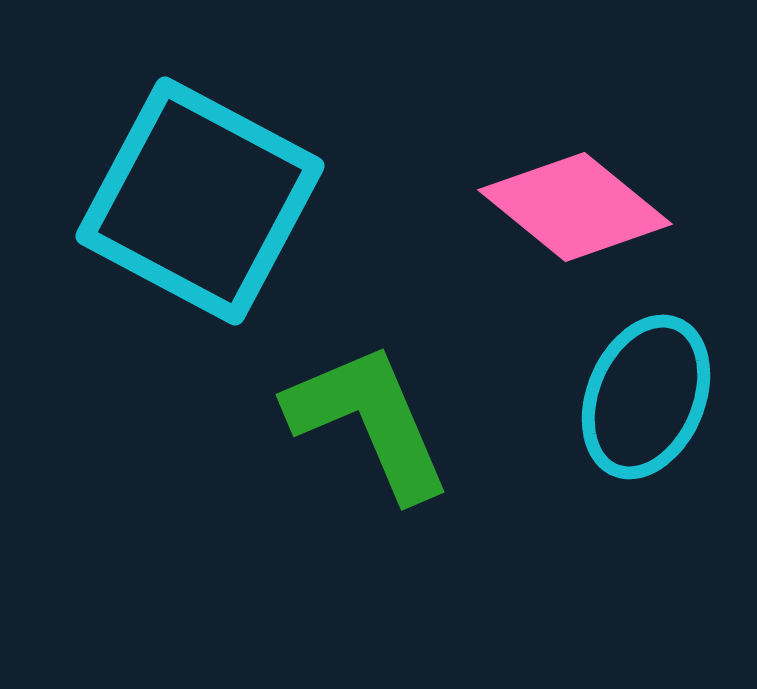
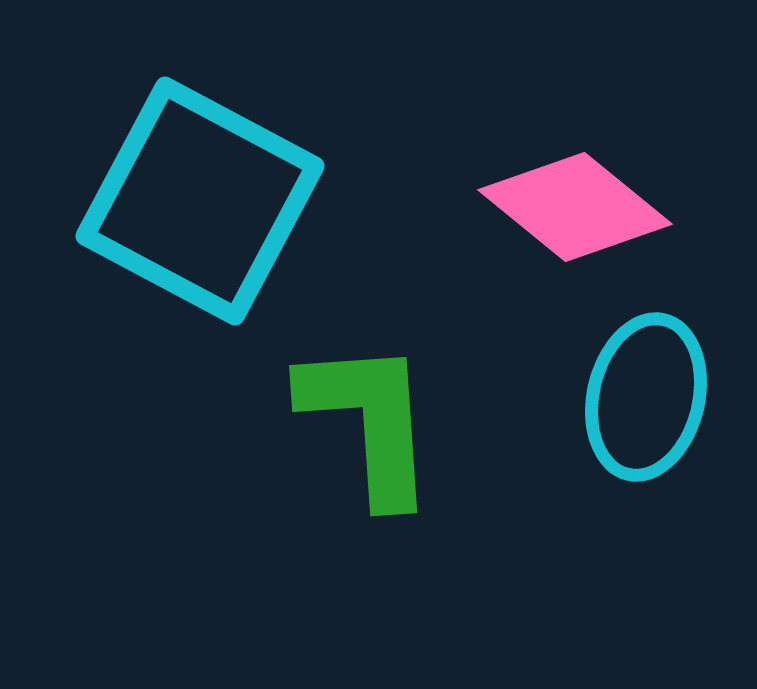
cyan ellipse: rotated 10 degrees counterclockwise
green L-shape: rotated 19 degrees clockwise
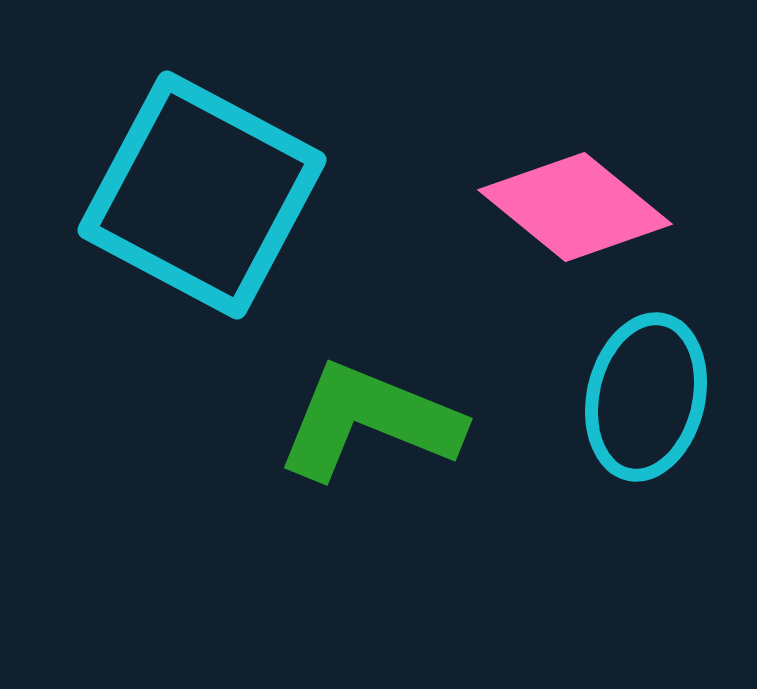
cyan square: moved 2 px right, 6 px up
green L-shape: rotated 64 degrees counterclockwise
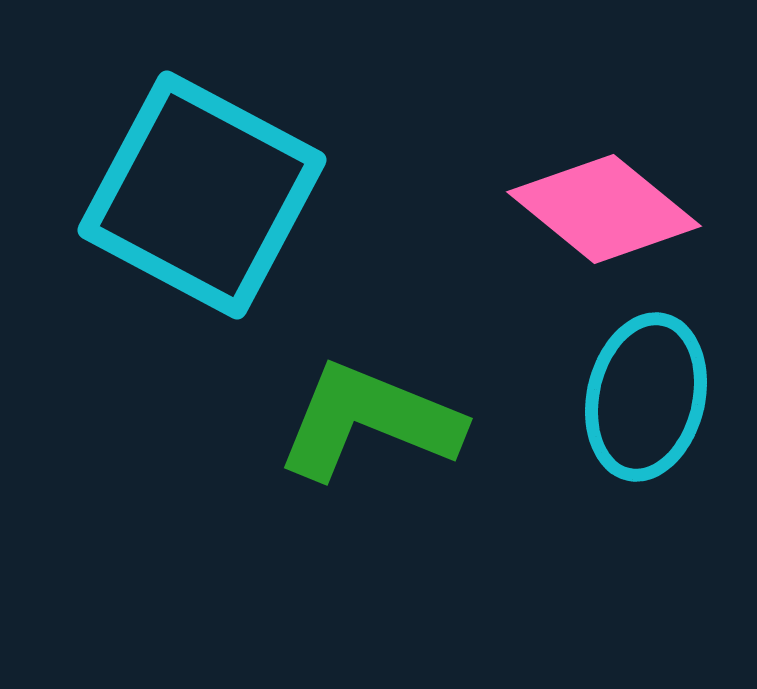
pink diamond: moved 29 px right, 2 px down
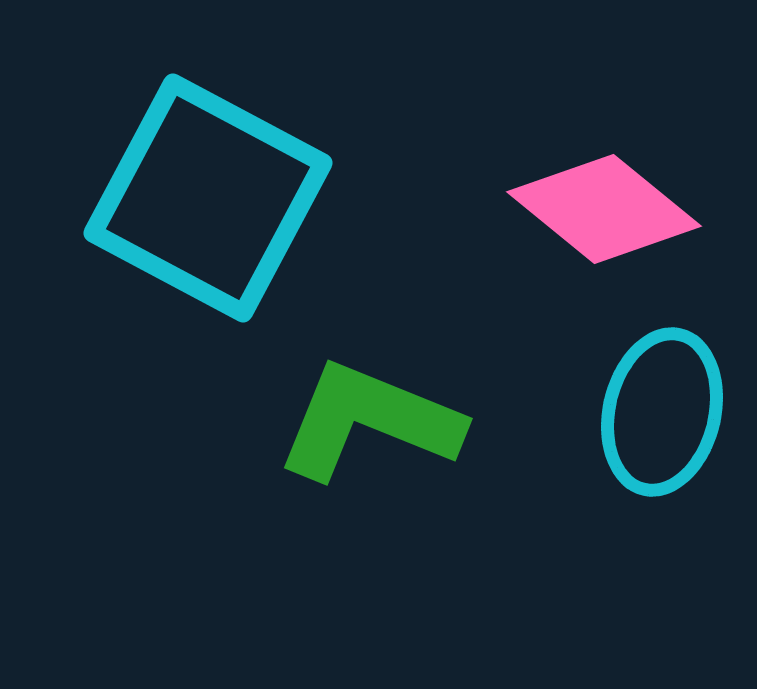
cyan square: moved 6 px right, 3 px down
cyan ellipse: moved 16 px right, 15 px down
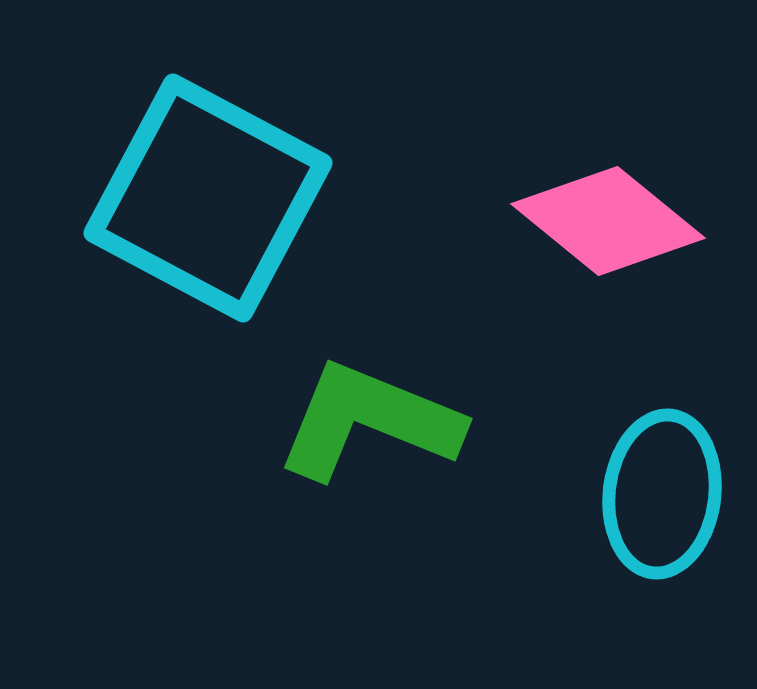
pink diamond: moved 4 px right, 12 px down
cyan ellipse: moved 82 px down; rotated 6 degrees counterclockwise
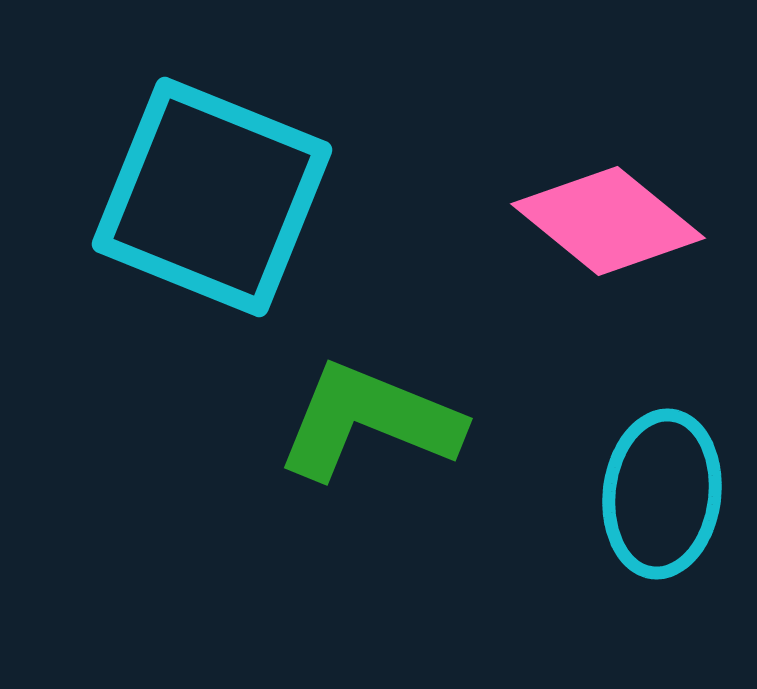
cyan square: moved 4 px right, 1 px up; rotated 6 degrees counterclockwise
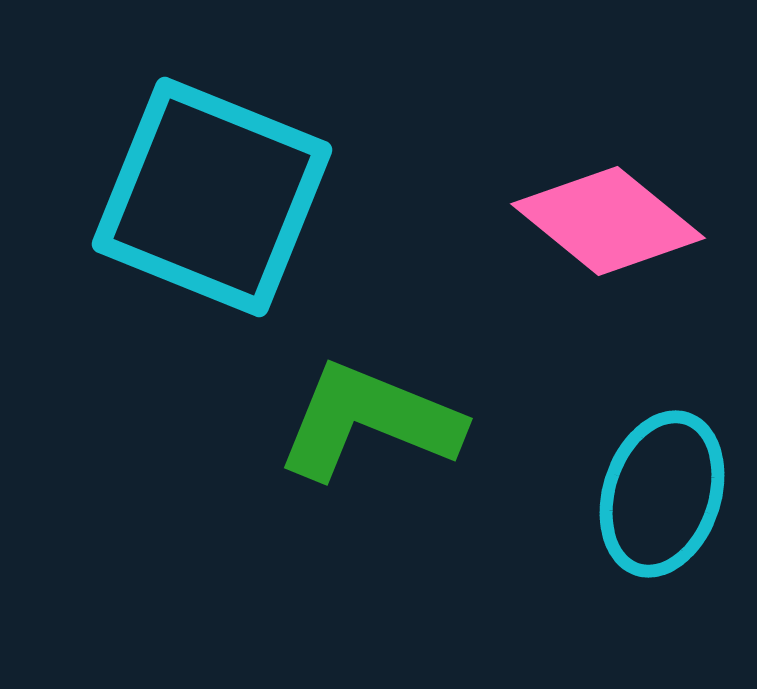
cyan ellipse: rotated 11 degrees clockwise
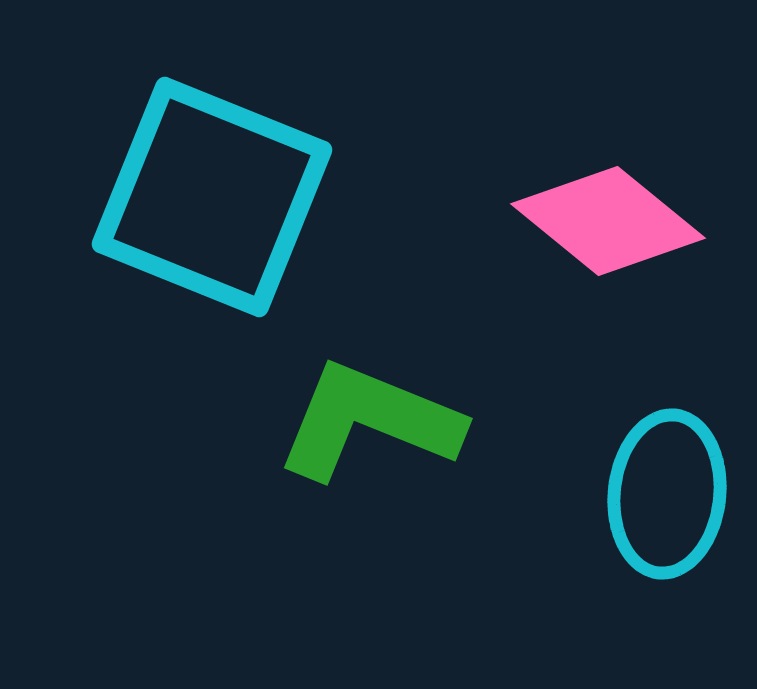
cyan ellipse: moved 5 px right; rotated 12 degrees counterclockwise
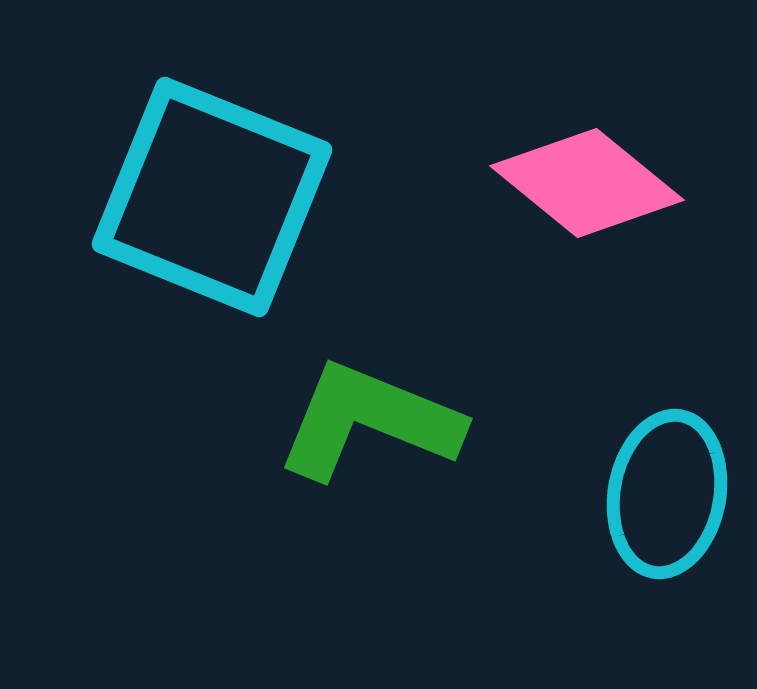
pink diamond: moved 21 px left, 38 px up
cyan ellipse: rotated 4 degrees clockwise
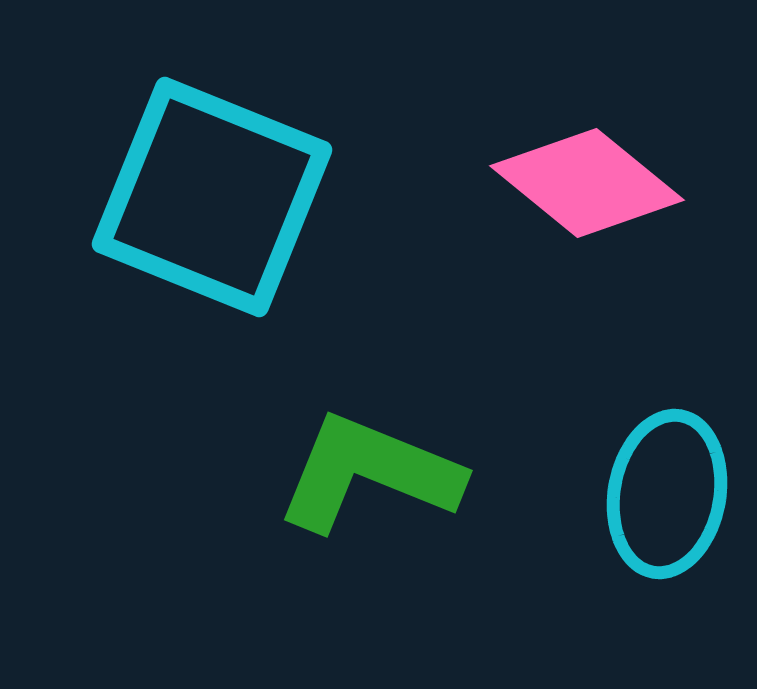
green L-shape: moved 52 px down
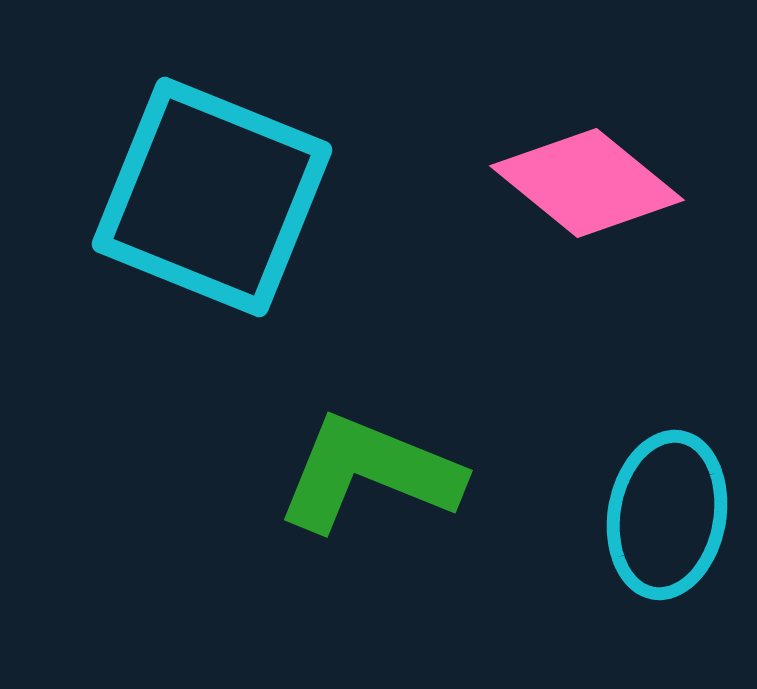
cyan ellipse: moved 21 px down
